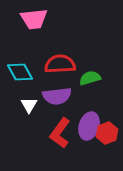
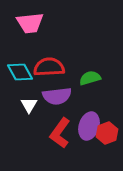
pink trapezoid: moved 4 px left, 4 px down
red semicircle: moved 11 px left, 3 px down
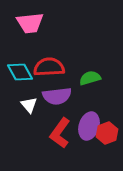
white triangle: rotated 12 degrees counterclockwise
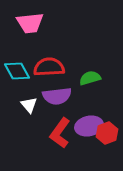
cyan diamond: moved 3 px left, 1 px up
purple ellipse: rotated 60 degrees clockwise
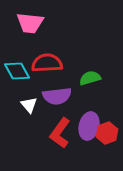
pink trapezoid: rotated 12 degrees clockwise
red semicircle: moved 2 px left, 4 px up
purple ellipse: rotated 64 degrees counterclockwise
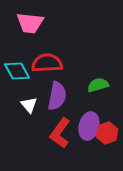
green semicircle: moved 8 px right, 7 px down
purple semicircle: rotated 72 degrees counterclockwise
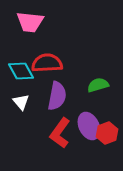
pink trapezoid: moved 1 px up
cyan diamond: moved 4 px right
white triangle: moved 8 px left, 3 px up
purple ellipse: rotated 40 degrees counterclockwise
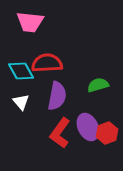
purple ellipse: moved 1 px left, 1 px down
